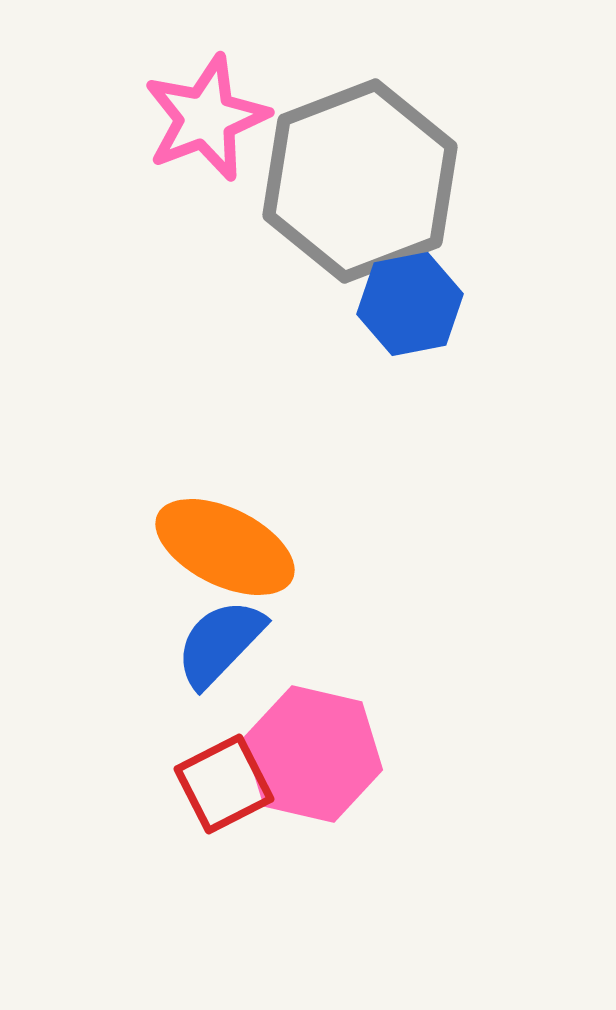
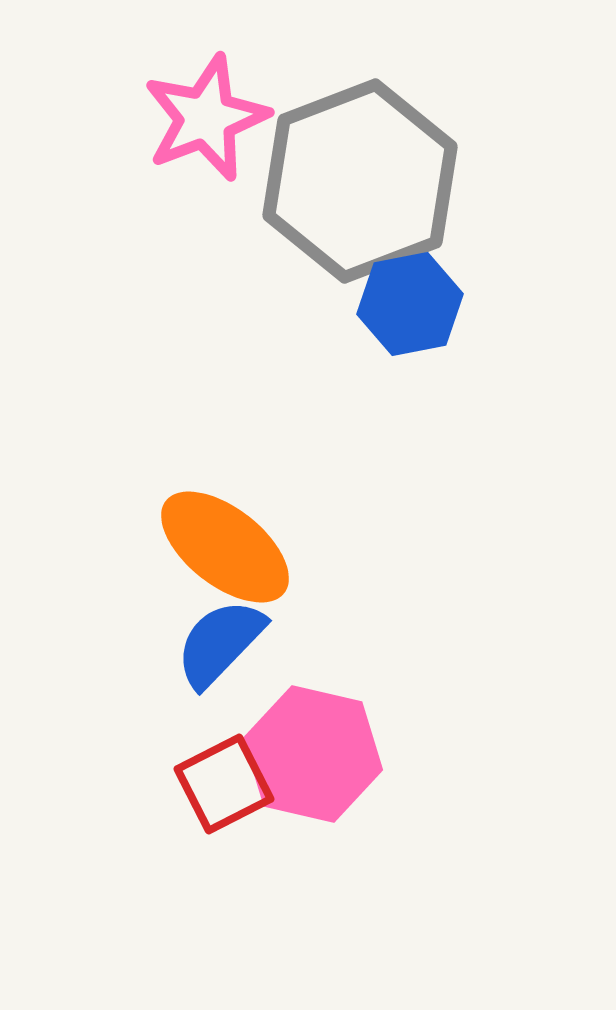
orange ellipse: rotated 12 degrees clockwise
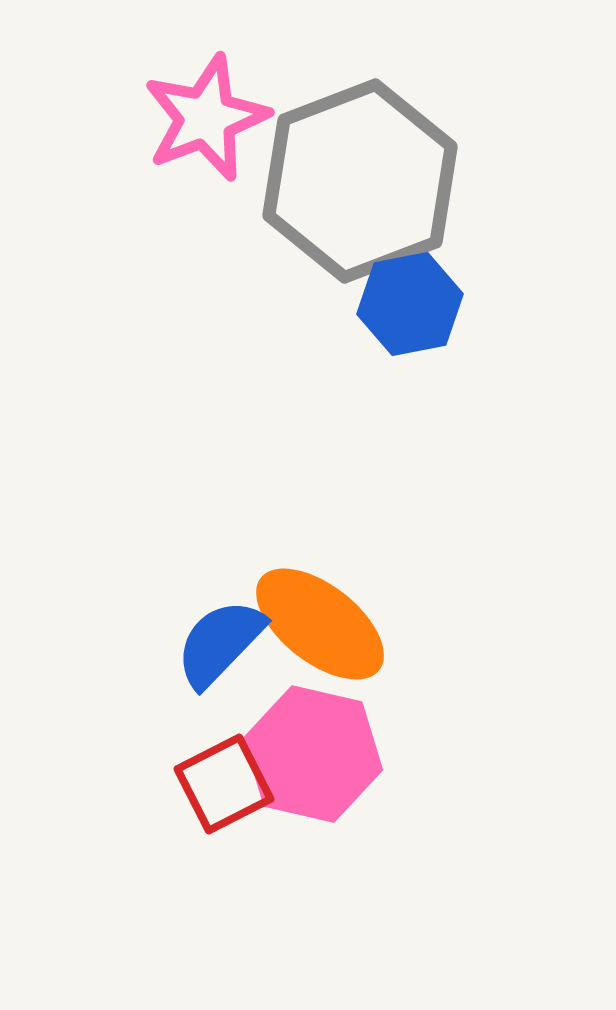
orange ellipse: moved 95 px right, 77 px down
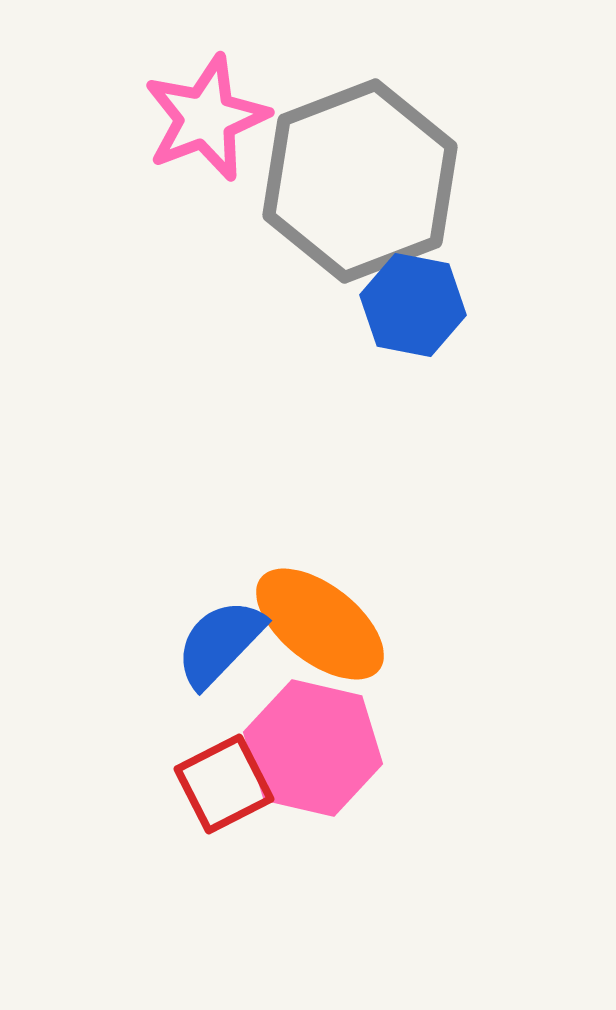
blue hexagon: moved 3 px right, 1 px down; rotated 22 degrees clockwise
pink hexagon: moved 6 px up
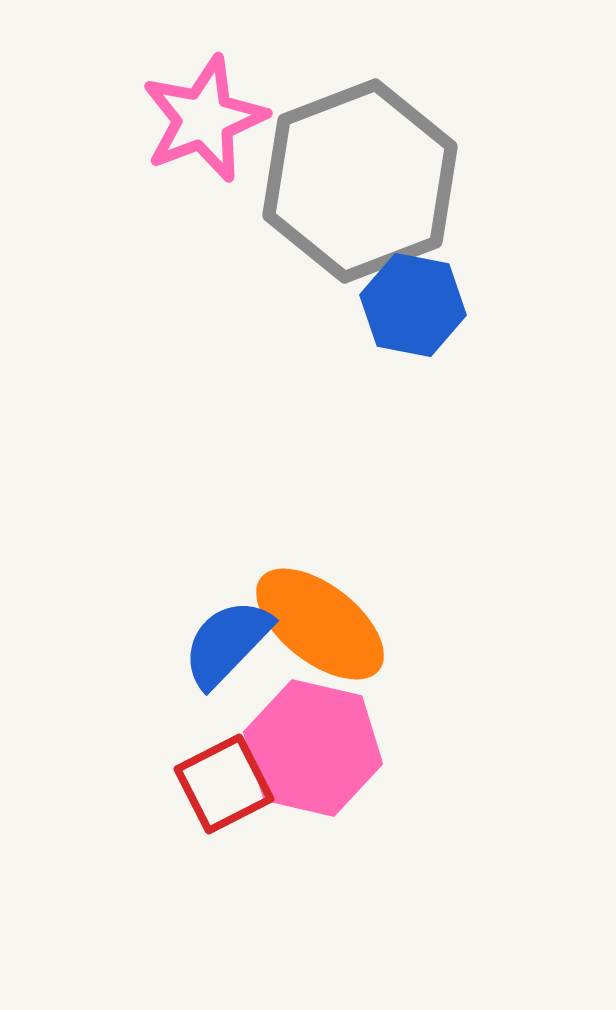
pink star: moved 2 px left, 1 px down
blue semicircle: moved 7 px right
